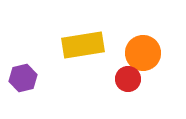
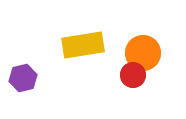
red circle: moved 5 px right, 4 px up
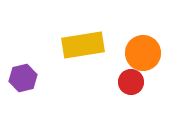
red circle: moved 2 px left, 7 px down
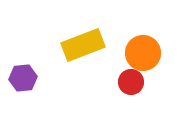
yellow rectangle: rotated 12 degrees counterclockwise
purple hexagon: rotated 8 degrees clockwise
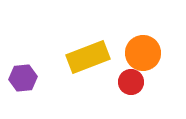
yellow rectangle: moved 5 px right, 12 px down
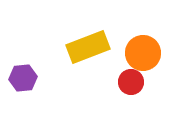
yellow rectangle: moved 10 px up
